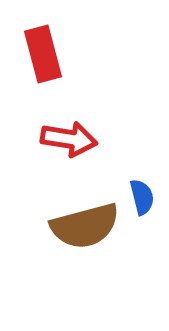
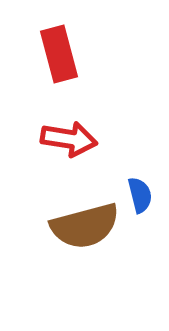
red rectangle: moved 16 px right
blue semicircle: moved 2 px left, 2 px up
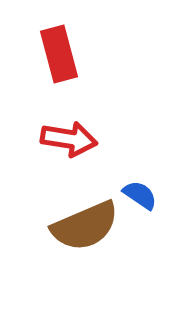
blue semicircle: rotated 42 degrees counterclockwise
brown semicircle: rotated 8 degrees counterclockwise
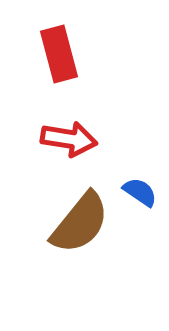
blue semicircle: moved 3 px up
brown semicircle: moved 5 px left, 3 px up; rotated 28 degrees counterclockwise
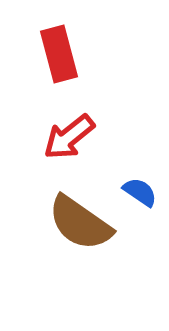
red arrow: moved 2 px up; rotated 132 degrees clockwise
brown semicircle: rotated 86 degrees clockwise
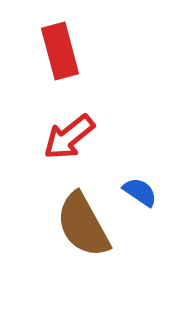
red rectangle: moved 1 px right, 3 px up
brown semicircle: moved 3 px right, 2 px down; rotated 26 degrees clockwise
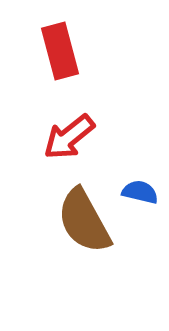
blue semicircle: rotated 21 degrees counterclockwise
brown semicircle: moved 1 px right, 4 px up
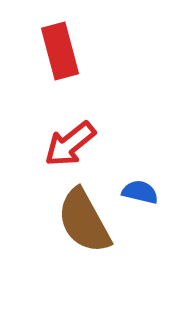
red arrow: moved 1 px right, 7 px down
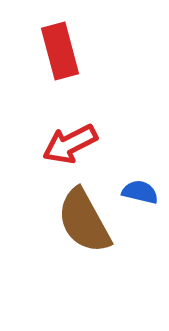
red arrow: rotated 12 degrees clockwise
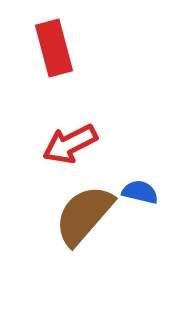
red rectangle: moved 6 px left, 3 px up
brown semicircle: moved 6 px up; rotated 70 degrees clockwise
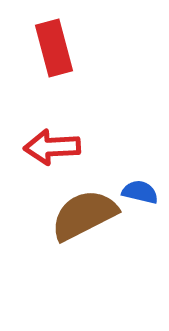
red arrow: moved 18 px left, 3 px down; rotated 24 degrees clockwise
brown semicircle: rotated 22 degrees clockwise
